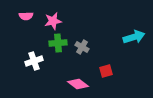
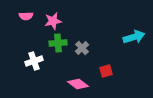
gray cross: moved 1 px down; rotated 16 degrees clockwise
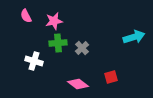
pink semicircle: rotated 64 degrees clockwise
pink star: moved 1 px right
white cross: rotated 36 degrees clockwise
red square: moved 5 px right, 6 px down
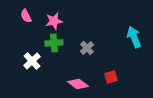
cyan arrow: rotated 95 degrees counterclockwise
green cross: moved 4 px left
gray cross: moved 5 px right
white cross: moved 2 px left; rotated 30 degrees clockwise
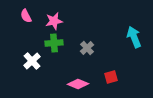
pink diamond: rotated 15 degrees counterclockwise
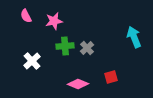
green cross: moved 11 px right, 3 px down
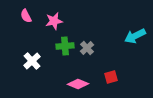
cyan arrow: moved 1 px right, 1 px up; rotated 95 degrees counterclockwise
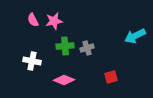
pink semicircle: moved 7 px right, 4 px down
gray cross: rotated 24 degrees clockwise
white cross: rotated 36 degrees counterclockwise
pink diamond: moved 14 px left, 4 px up
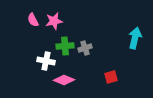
cyan arrow: moved 2 px down; rotated 130 degrees clockwise
gray cross: moved 2 px left
white cross: moved 14 px right
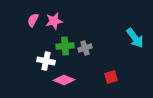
pink semicircle: rotated 56 degrees clockwise
cyan arrow: rotated 130 degrees clockwise
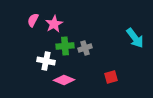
pink star: moved 3 px down; rotated 18 degrees counterclockwise
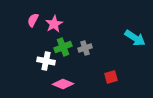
cyan arrow: rotated 20 degrees counterclockwise
green cross: moved 2 px left, 1 px down; rotated 18 degrees counterclockwise
pink diamond: moved 1 px left, 4 px down
